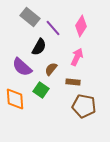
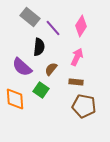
black semicircle: rotated 24 degrees counterclockwise
brown rectangle: moved 3 px right
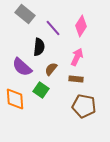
gray rectangle: moved 5 px left, 3 px up
brown rectangle: moved 3 px up
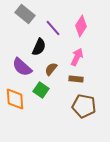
black semicircle: rotated 18 degrees clockwise
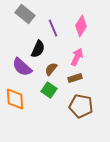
purple line: rotated 18 degrees clockwise
black semicircle: moved 1 px left, 2 px down
brown rectangle: moved 1 px left, 1 px up; rotated 24 degrees counterclockwise
green square: moved 8 px right
brown pentagon: moved 3 px left
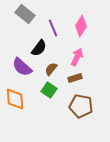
black semicircle: moved 1 px right, 1 px up; rotated 12 degrees clockwise
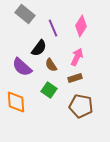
brown semicircle: moved 4 px up; rotated 72 degrees counterclockwise
orange diamond: moved 1 px right, 3 px down
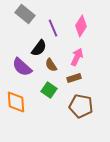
brown rectangle: moved 1 px left
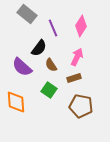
gray rectangle: moved 2 px right
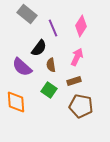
brown semicircle: rotated 24 degrees clockwise
brown rectangle: moved 3 px down
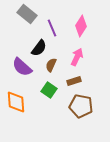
purple line: moved 1 px left
brown semicircle: rotated 32 degrees clockwise
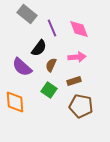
pink diamond: moved 2 px left, 3 px down; rotated 55 degrees counterclockwise
pink arrow: rotated 60 degrees clockwise
orange diamond: moved 1 px left
